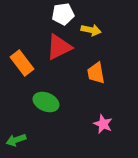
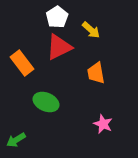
white pentagon: moved 6 px left, 3 px down; rotated 25 degrees counterclockwise
yellow arrow: rotated 30 degrees clockwise
green arrow: rotated 12 degrees counterclockwise
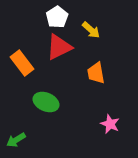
pink star: moved 7 px right
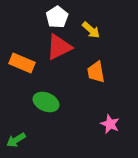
orange rectangle: rotated 30 degrees counterclockwise
orange trapezoid: moved 1 px up
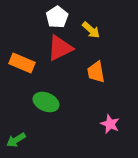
red triangle: moved 1 px right, 1 px down
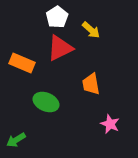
orange trapezoid: moved 5 px left, 12 px down
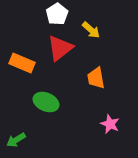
white pentagon: moved 3 px up
red triangle: rotated 12 degrees counterclockwise
orange trapezoid: moved 5 px right, 6 px up
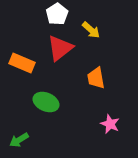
green arrow: moved 3 px right
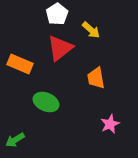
orange rectangle: moved 2 px left, 1 px down
pink star: rotated 24 degrees clockwise
green arrow: moved 4 px left
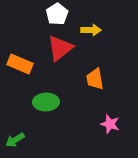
yellow arrow: rotated 42 degrees counterclockwise
orange trapezoid: moved 1 px left, 1 px down
green ellipse: rotated 25 degrees counterclockwise
pink star: rotated 30 degrees counterclockwise
